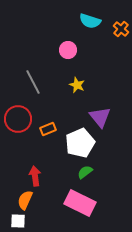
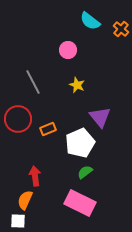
cyan semicircle: rotated 20 degrees clockwise
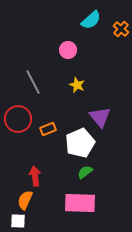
cyan semicircle: moved 1 px right, 1 px up; rotated 80 degrees counterclockwise
pink rectangle: rotated 24 degrees counterclockwise
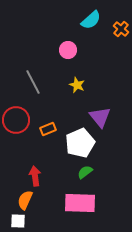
red circle: moved 2 px left, 1 px down
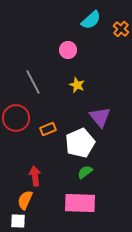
red circle: moved 2 px up
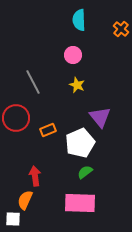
cyan semicircle: moved 12 px left; rotated 130 degrees clockwise
pink circle: moved 5 px right, 5 px down
orange rectangle: moved 1 px down
white square: moved 5 px left, 2 px up
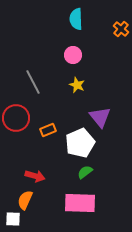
cyan semicircle: moved 3 px left, 1 px up
red arrow: rotated 114 degrees clockwise
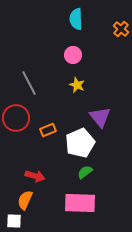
gray line: moved 4 px left, 1 px down
white square: moved 1 px right, 2 px down
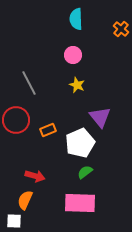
red circle: moved 2 px down
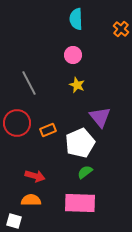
red circle: moved 1 px right, 3 px down
orange semicircle: moved 6 px right; rotated 66 degrees clockwise
white square: rotated 14 degrees clockwise
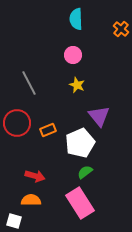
purple triangle: moved 1 px left, 1 px up
pink rectangle: rotated 56 degrees clockwise
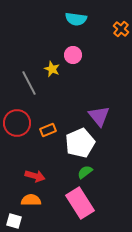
cyan semicircle: rotated 80 degrees counterclockwise
yellow star: moved 25 px left, 16 px up
